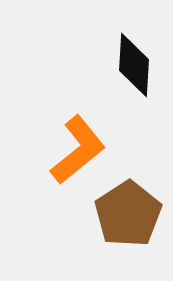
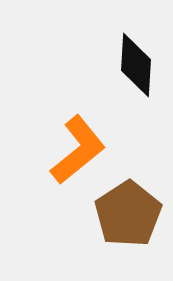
black diamond: moved 2 px right
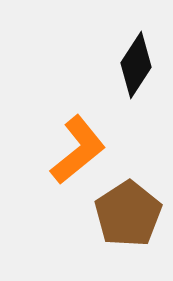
black diamond: rotated 30 degrees clockwise
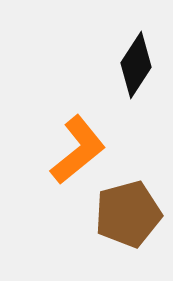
brown pentagon: rotated 18 degrees clockwise
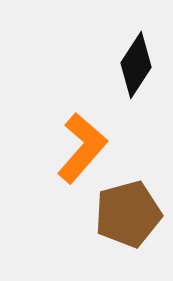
orange L-shape: moved 4 px right, 2 px up; rotated 10 degrees counterclockwise
